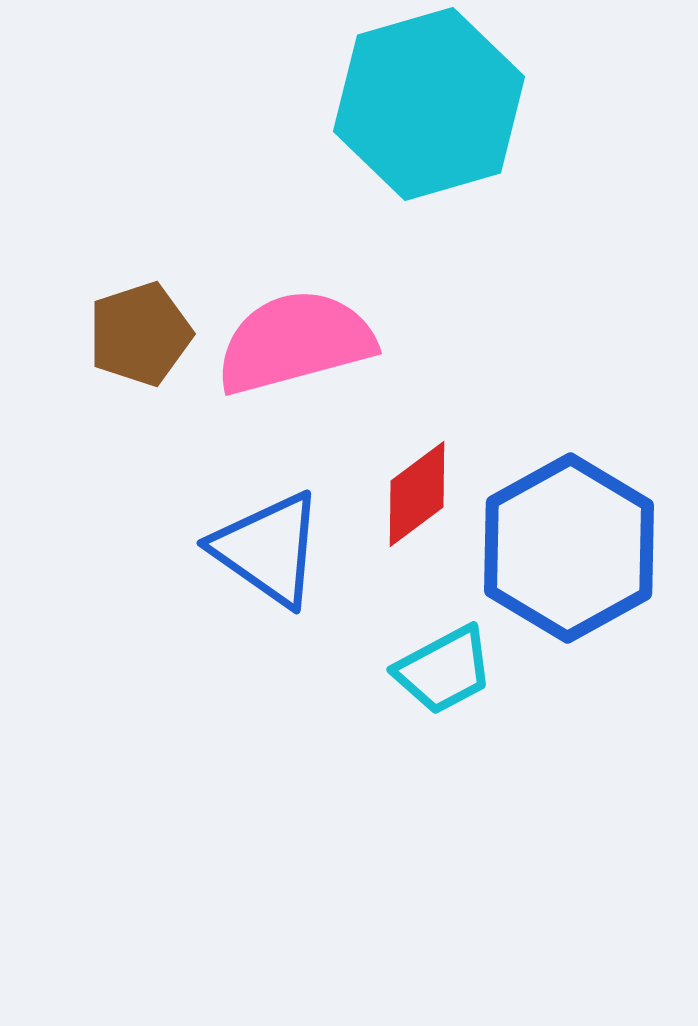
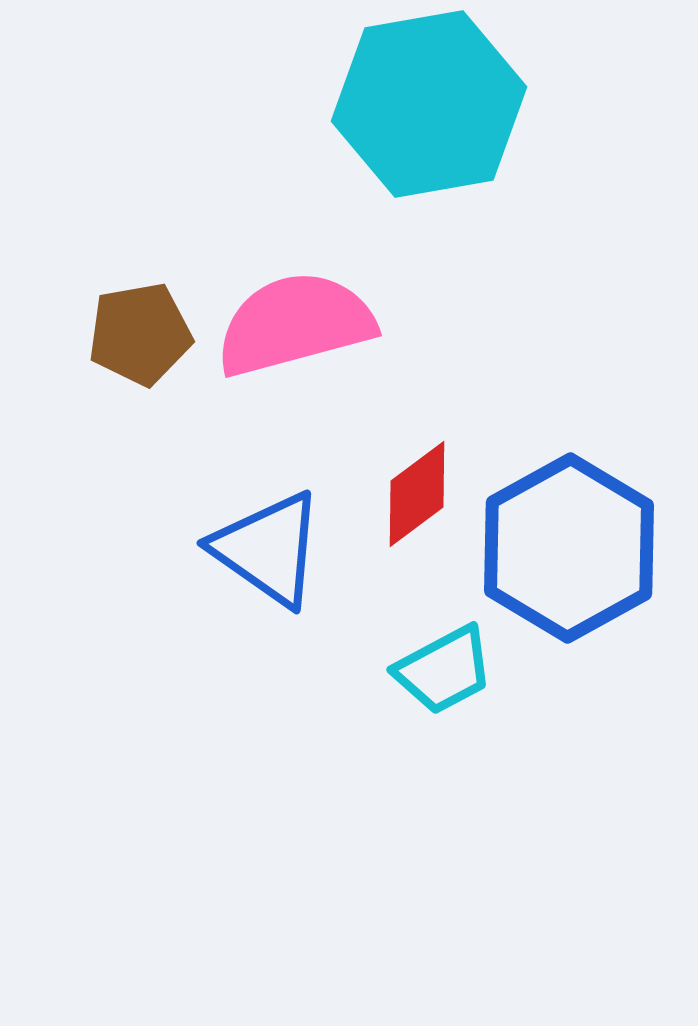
cyan hexagon: rotated 6 degrees clockwise
brown pentagon: rotated 8 degrees clockwise
pink semicircle: moved 18 px up
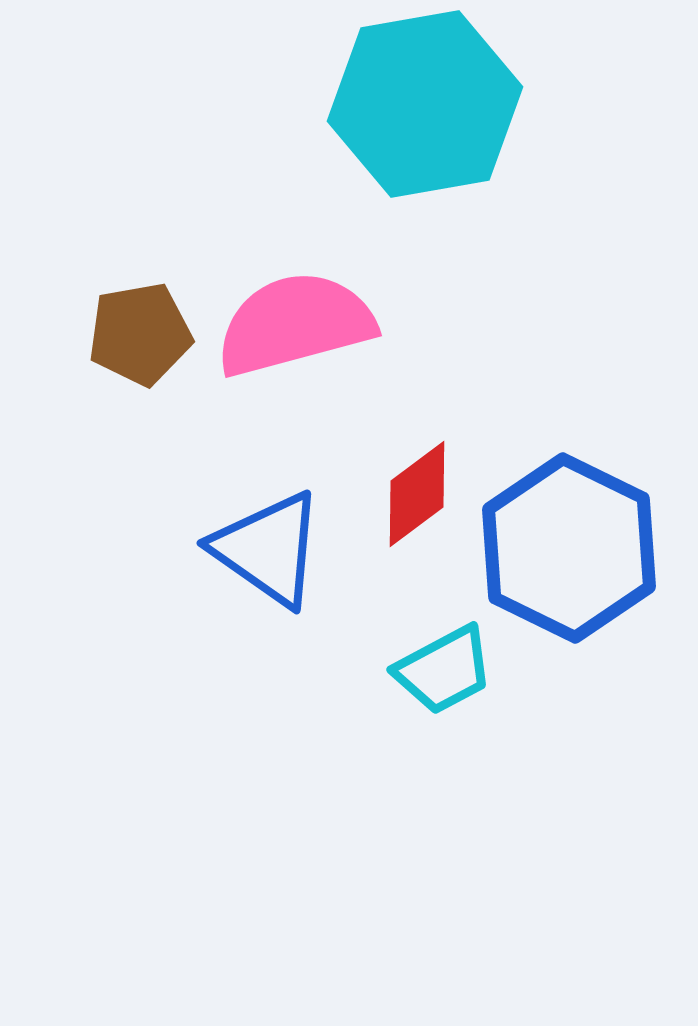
cyan hexagon: moved 4 px left
blue hexagon: rotated 5 degrees counterclockwise
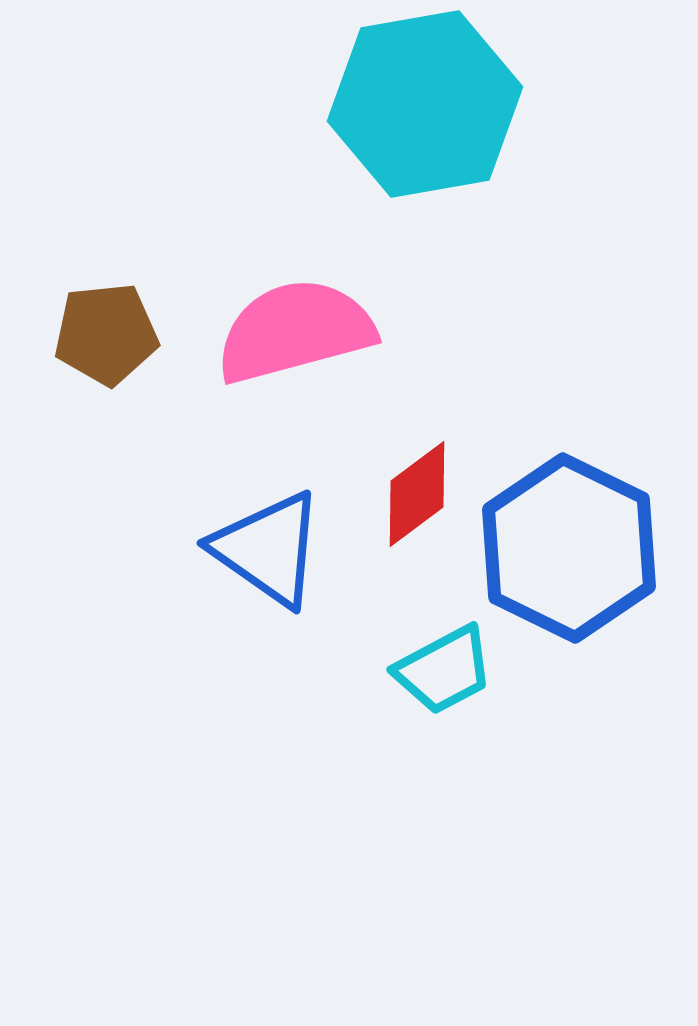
pink semicircle: moved 7 px down
brown pentagon: moved 34 px left; rotated 4 degrees clockwise
